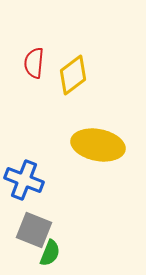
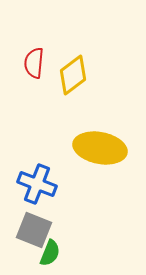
yellow ellipse: moved 2 px right, 3 px down
blue cross: moved 13 px right, 4 px down
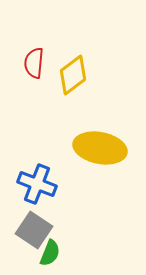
gray square: rotated 12 degrees clockwise
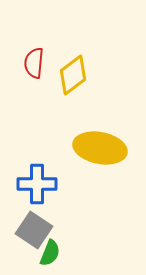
blue cross: rotated 21 degrees counterclockwise
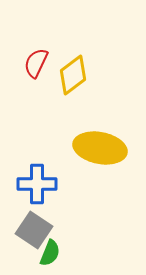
red semicircle: moved 2 px right; rotated 20 degrees clockwise
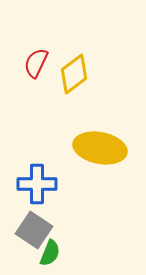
yellow diamond: moved 1 px right, 1 px up
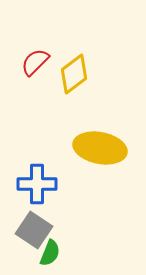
red semicircle: moved 1 px left, 1 px up; rotated 20 degrees clockwise
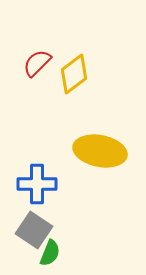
red semicircle: moved 2 px right, 1 px down
yellow ellipse: moved 3 px down
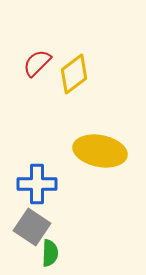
gray square: moved 2 px left, 3 px up
green semicircle: rotated 20 degrees counterclockwise
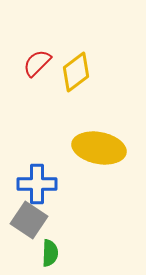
yellow diamond: moved 2 px right, 2 px up
yellow ellipse: moved 1 px left, 3 px up
gray square: moved 3 px left, 7 px up
